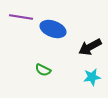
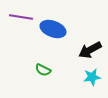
black arrow: moved 3 px down
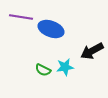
blue ellipse: moved 2 px left
black arrow: moved 2 px right, 1 px down
cyan star: moved 27 px left, 10 px up
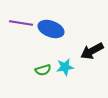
purple line: moved 6 px down
green semicircle: rotated 42 degrees counterclockwise
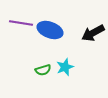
blue ellipse: moved 1 px left, 1 px down
black arrow: moved 1 px right, 18 px up
cyan star: rotated 12 degrees counterclockwise
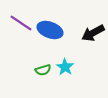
purple line: rotated 25 degrees clockwise
cyan star: rotated 18 degrees counterclockwise
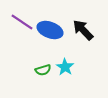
purple line: moved 1 px right, 1 px up
black arrow: moved 10 px left, 3 px up; rotated 75 degrees clockwise
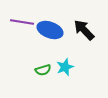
purple line: rotated 25 degrees counterclockwise
black arrow: moved 1 px right
cyan star: rotated 18 degrees clockwise
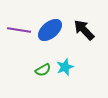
purple line: moved 3 px left, 8 px down
blue ellipse: rotated 60 degrees counterclockwise
green semicircle: rotated 14 degrees counterclockwise
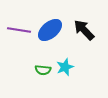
green semicircle: rotated 35 degrees clockwise
